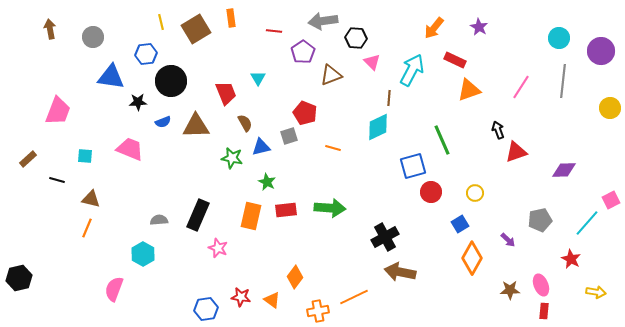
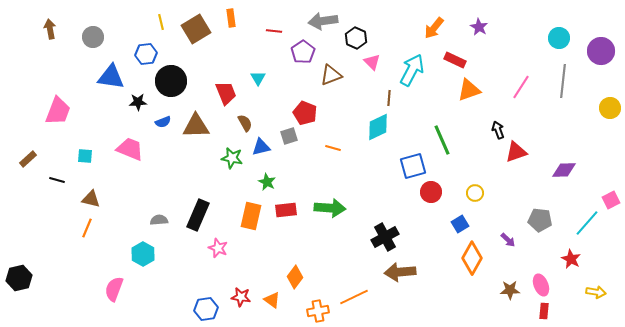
black hexagon at (356, 38): rotated 20 degrees clockwise
gray pentagon at (540, 220): rotated 20 degrees clockwise
brown arrow at (400, 272): rotated 16 degrees counterclockwise
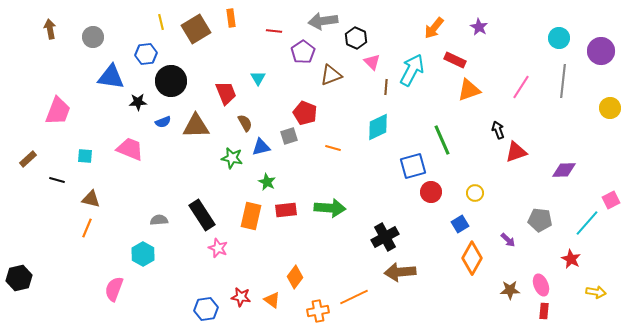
brown line at (389, 98): moved 3 px left, 11 px up
black rectangle at (198, 215): moved 4 px right; rotated 56 degrees counterclockwise
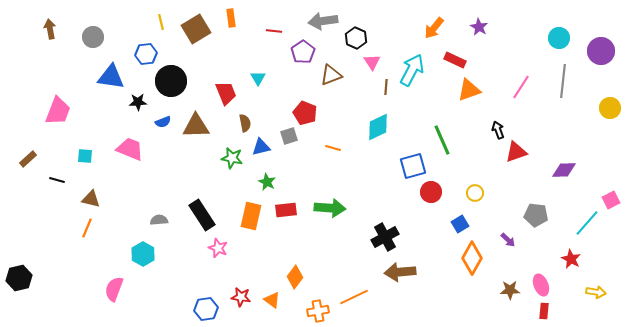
pink triangle at (372, 62): rotated 12 degrees clockwise
brown semicircle at (245, 123): rotated 18 degrees clockwise
gray pentagon at (540, 220): moved 4 px left, 5 px up
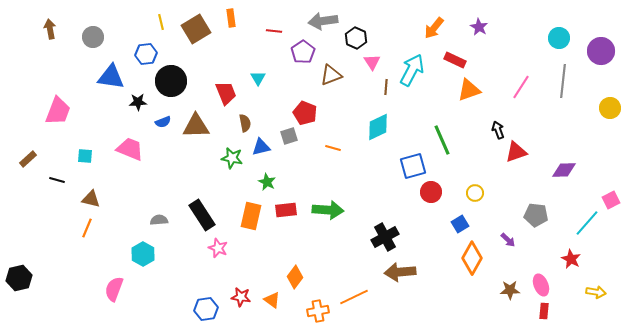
green arrow at (330, 208): moved 2 px left, 2 px down
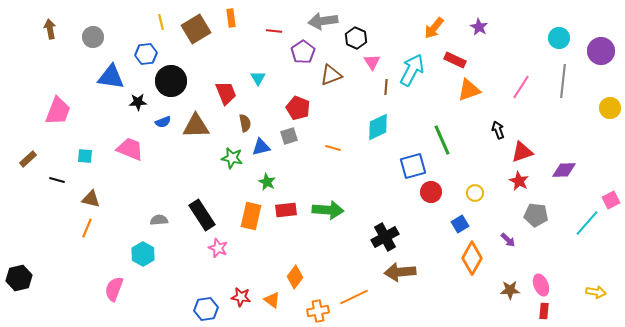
red pentagon at (305, 113): moved 7 px left, 5 px up
red triangle at (516, 152): moved 6 px right
red star at (571, 259): moved 52 px left, 78 px up
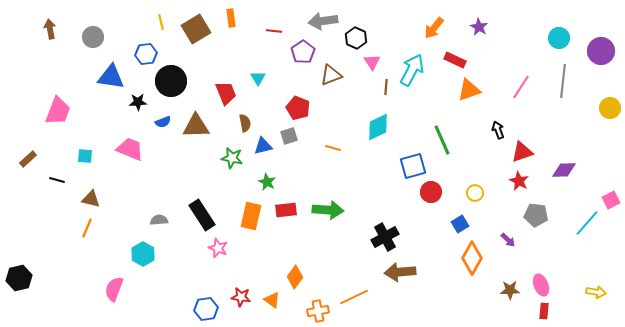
blue triangle at (261, 147): moved 2 px right, 1 px up
